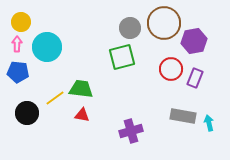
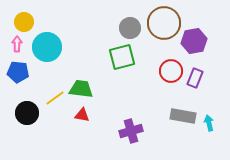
yellow circle: moved 3 px right
red circle: moved 2 px down
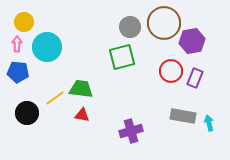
gray circle: moved 1 px up
purple hexagon: moved 2 px left
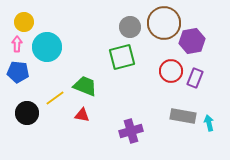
green trapezoid: moved 4 px right, 3 px up; rotated 15 degrees clockwise
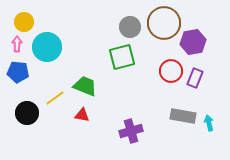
purple hexagon: moved 1 px right, 1 px down
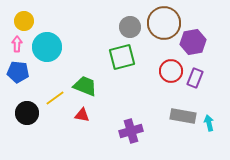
yellow circle: moved 1 px up
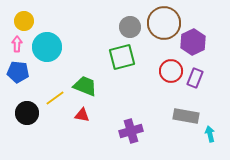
purple hexagon: rotated 15 degrees counterclockwise
gray rectangle: moved 3 px right
cyan arrow: moved 1 px right, 11 px down
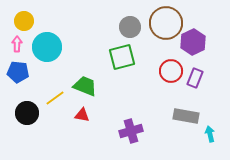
brown circle: moved 2 px right
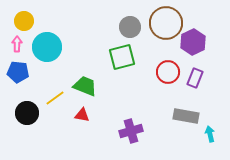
red circle: moved 3 px left, 1 px down
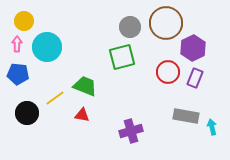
purple hexagon: moved 6 px down
blue pentagon: moved 2 px down
cyan arrow: moved 2 px right, 7 px up
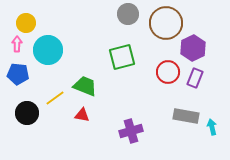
yellow circle: moved 2 px right, 2 px down
gray circle: moved 2 px left, 13 px up
cyan circle: moved 1 px right, 3 px down
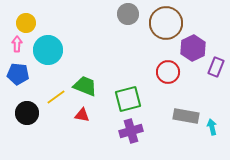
green square: moved 6 px right, 42 px down
purple rectangle: moved 21 px right, 11 px up
yellow line: moved 1 px right, 1 px up
